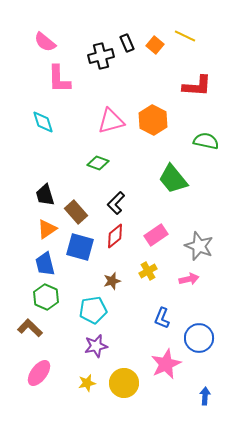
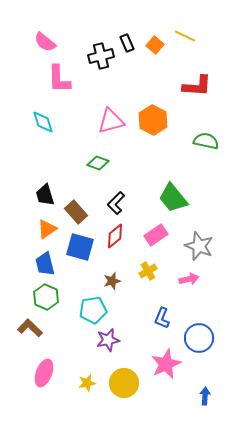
green trapezoid: moved 19 px down
purple star: moved 12 px right, 6 px up
pink ellipse: moved 5 px right; rotated 16 degrees counterclockwise
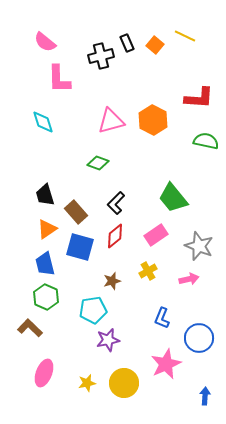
red L-shape: moved 2 px right, 12 px down
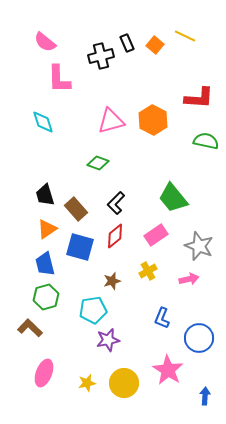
brown rectangle: moved 3 px up
green hexagon: rotated 20 degrees clockwise
pink star: moved 2 px right, 6 px down; rotated 16 degrees counterclockwise
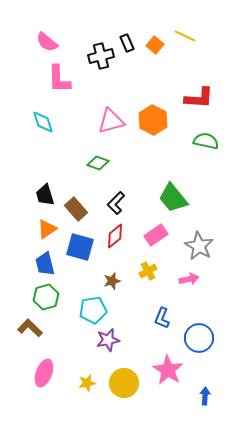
pink semicircle: moved 2 px right
gray star: rotated 8 degrees clockwise
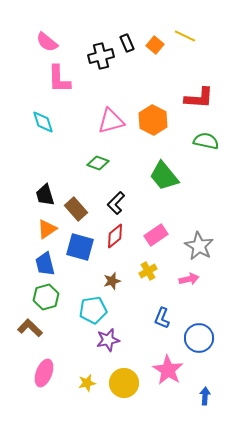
green trapezoid: moved 9 px left, 22 px up
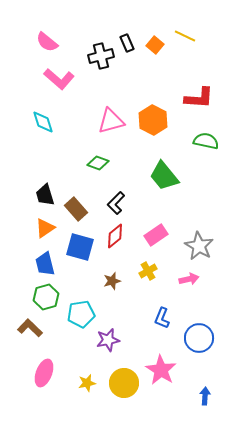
pink L-shape: rotated 48 degrees counterclockwise
orange triangle: moved 2 px left, 1 px up
cyan pentagon: moved 12 px left, 4 px down
pink star: moved 7 px left
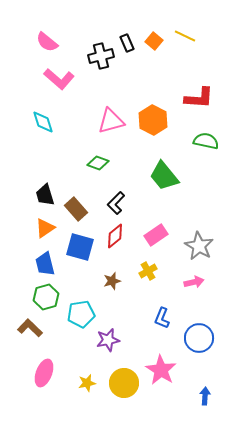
orange square: moved 1 px left, 4 px up
pink arrow: moved 5 px right, 3 px down
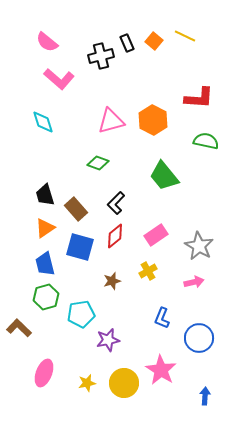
brown L-shape: moved 11 px left
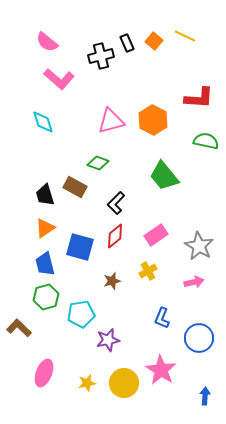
brown rectangle: moved 1 px left, 22 px up; rotated 20 degrees counterclockwise
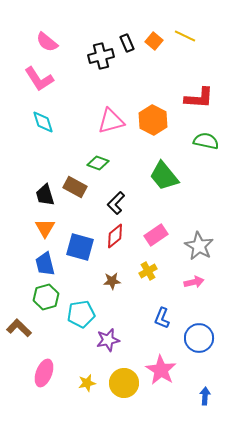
pink L-shape: moved 20 px left; rotated 16 degrees clockwise
orange triangle: rotated 25 degrees counterclockwise
brown star: rotated 12 degrees clockwise
